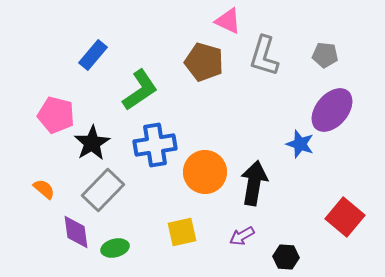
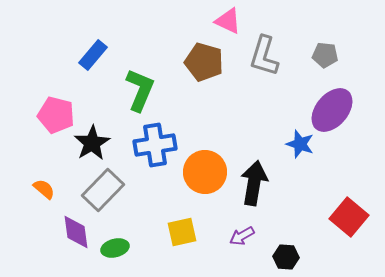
green L-shape: rotated 33 degrees counterclockwise
red square: moved 4 px right
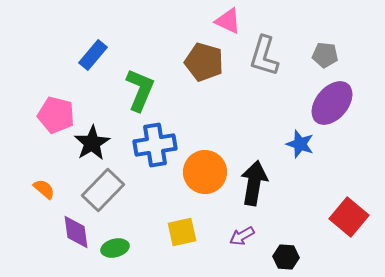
purple ellipse: moved 7 px up
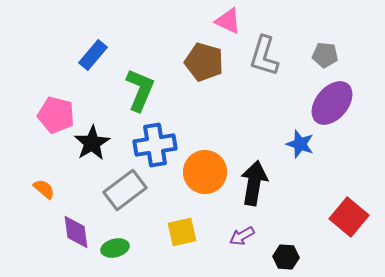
gray rectangle: moved 22 px right; rotated 9 degrees clockwise
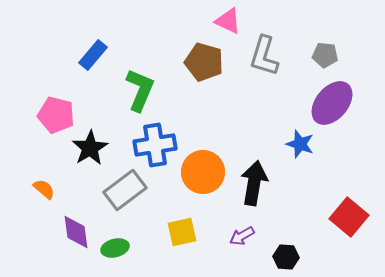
black star: moved 2 px left, 5 px down
orange circle: moved 2 px left
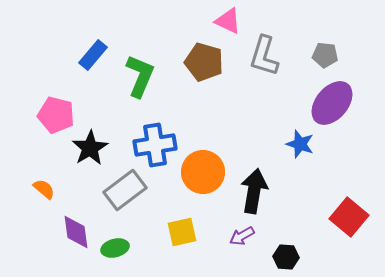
green L-shape: moved 14 px up
black arrow: moved 8 px down
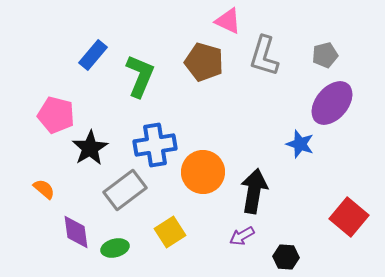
gray pentagon: rotated 20 degrees counterclockwise
yellow square: moved 12 px left; rotated 20 degrees counterclockwise
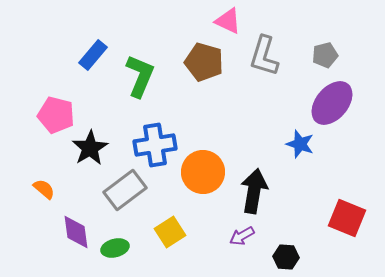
red square: moved 2 px left, 1 px down; rotated 18 degrees counterclockwise
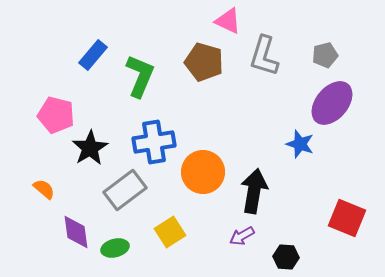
blue cross: moved 1 px left, 3 px up
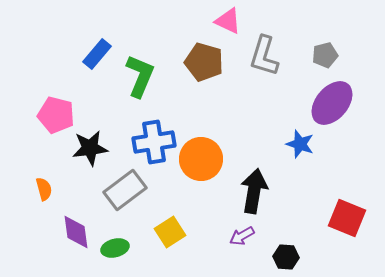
blue rectangle: moved 4 px right, 1 px up
black star: rotated 24 degrees clockwise
orange circle: moved 2 px left, 13 px up
orange semicircle: rotated 35 degrees clockwise
